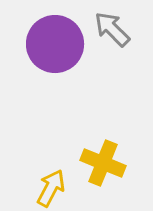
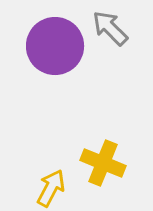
gray arrow: moved 2 px left, 1 px up
purple circle: moved 2 px down
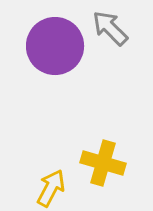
yellow cross: rotated 6 degrees counterclockwise
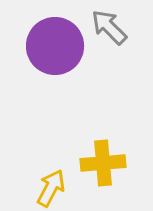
gray arrow: moved 1 px left, 1 px up
yellow cross: rotated 21 degrees counterclockwise
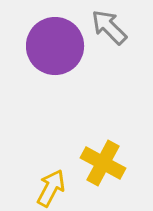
yellow cross: rotated 33 degrees clockwise
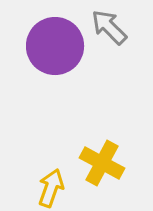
yellow cross: moved 1 px left
yellow arrow: rotated 9 degrees counterclockwise
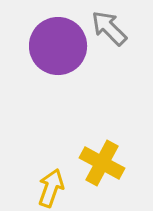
gray arrow: moved 1 px down
purple circle: moved 3 px right
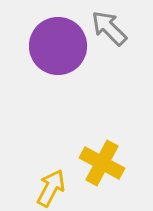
yellow arrow: rotated 9 degrees clockwise
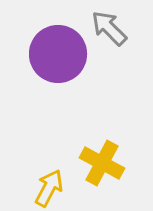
purple circle: moved 8 px down
yellow arrow: moved 2 px left
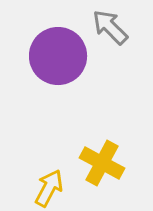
gray arrow: moved 1 px right, 1 px up
purple circle: moved 2 px down
